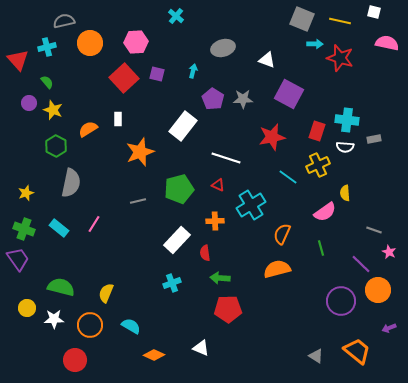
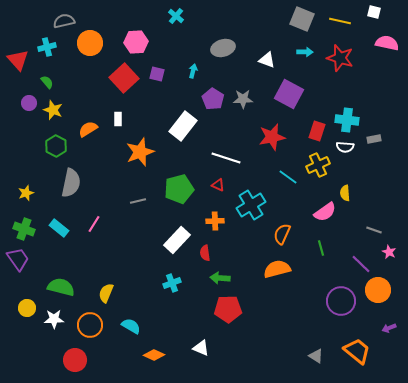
cyan arrow at (315, 44): moved 10 px left, 8 px down
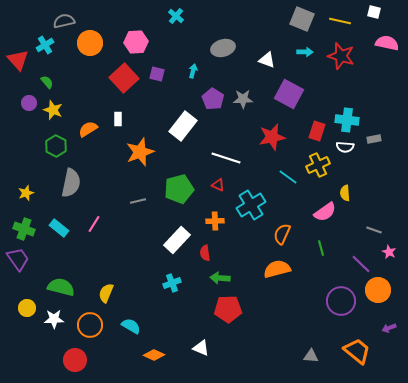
cyan cross at (47, 47): moved 2 px left, 2 px up; rotated 18 degrees counterclockwise
red star at (340, 58): moved 1 px right, 2 px up
gray triangle at (316, 356): moved 5 px left; rotated 28 degrees counterclockwise
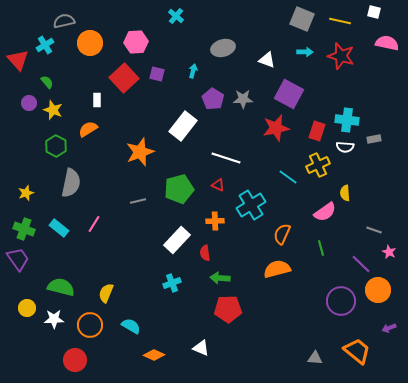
white rectangle at (118, 119): moved 21 px left, 19 px up
red star at (272, 137): moved 4 px right, 9 px up
gray triangle at (311, 356): moved 4 px right, 2 px down
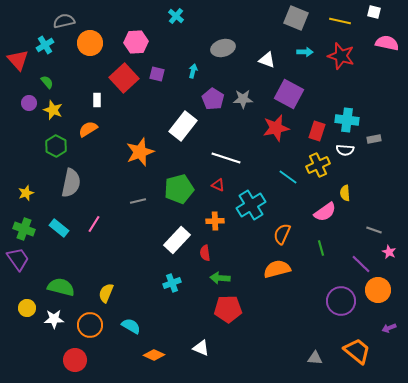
gray square at (302, 19): moved 6 px left, 1 px up
white semicircle at (345, 147): moved 3 px down
